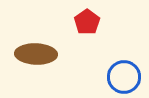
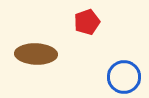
red pentagon: rotated 15 degrees clockwise
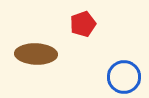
red pentagon: moved 4 px left, 2 px down
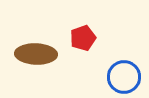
red pentagon: moved 14 px down
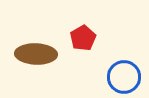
red pentagon: rotated 10 degrees counterclockwise
